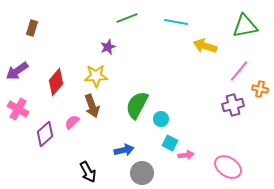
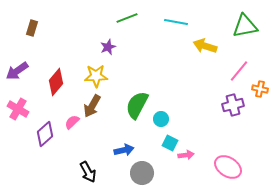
brown arrow: rotated 50 degrees clockwise
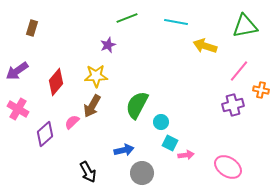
purple star: moved 2 px up
orange cross: moved 1 px right, 1 px down
cyan circle: moved 3 px down
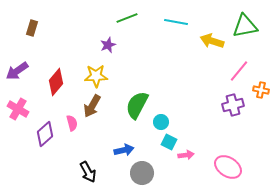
yellow arrow: moved 7 px right, 5 px up
pink semicircle: moved 1 px down; rotated 119 degrees clockwise
cyan square: moved 1 px left, 1 px up
